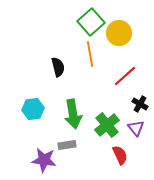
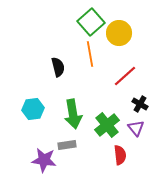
red semicircle: rotated 18 degrees clockwise
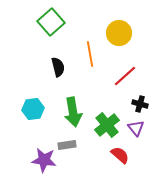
green square: moved 40 px left
black cross: rotated 14 degrees counterclockwise
green arrow: moved 2 px up
red semicircle: rotated 42 degrees counterclockwise
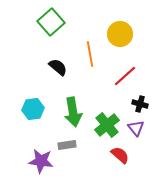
yellow circle: moved 1 px right, 1 px down
black semicircle: rotated 36 degrees counterclockwise
purple star: moved 3 px left, 1 px down
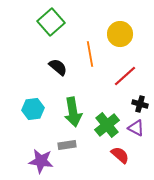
purple triangle: rotated 24 degrees counterclockwise
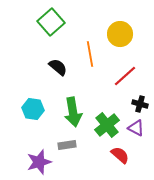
cyan hexagon: rotated 15 degrees clockwise
purple star: moved 2 px left, 1 px down; rotated 25 degrees counterclockwise
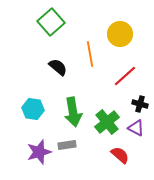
green cross: moved 3 px up
purple star: moved 10 px up
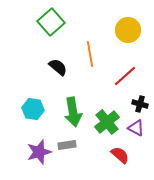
yellow circle: moved 8 px right, 4 px up
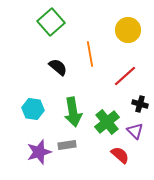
purple triangle: moved 1 px left, 3 px down; rotated 18 degrees clockwise
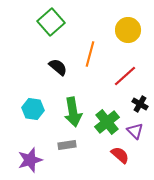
orange line: rotated 25 degrees clockwise
black cross: rotated 14 degrees clockwise
purple star: moved 9 px left, 8 px down
